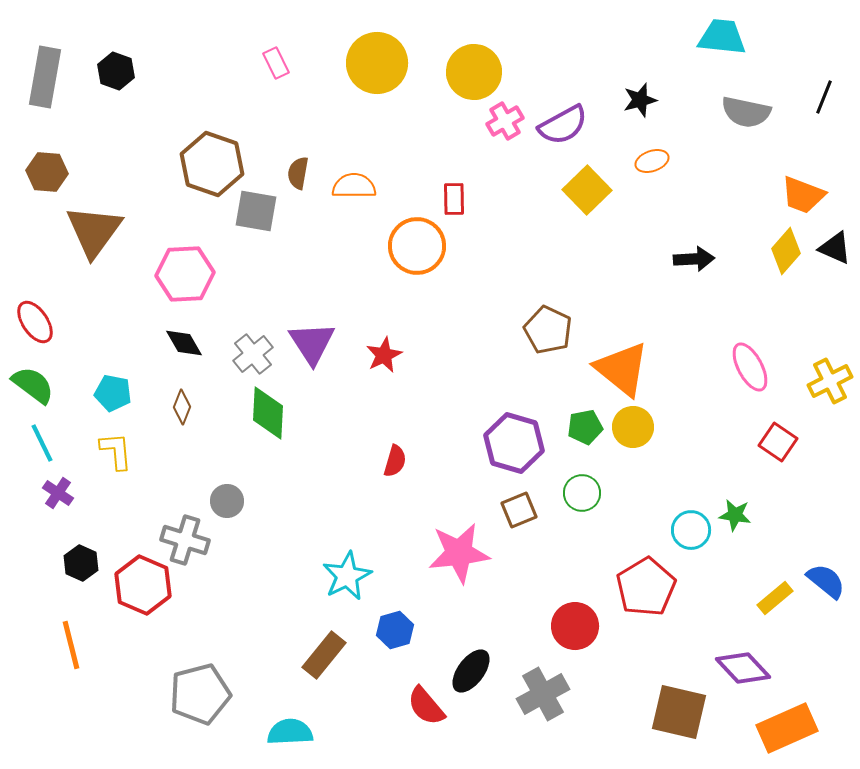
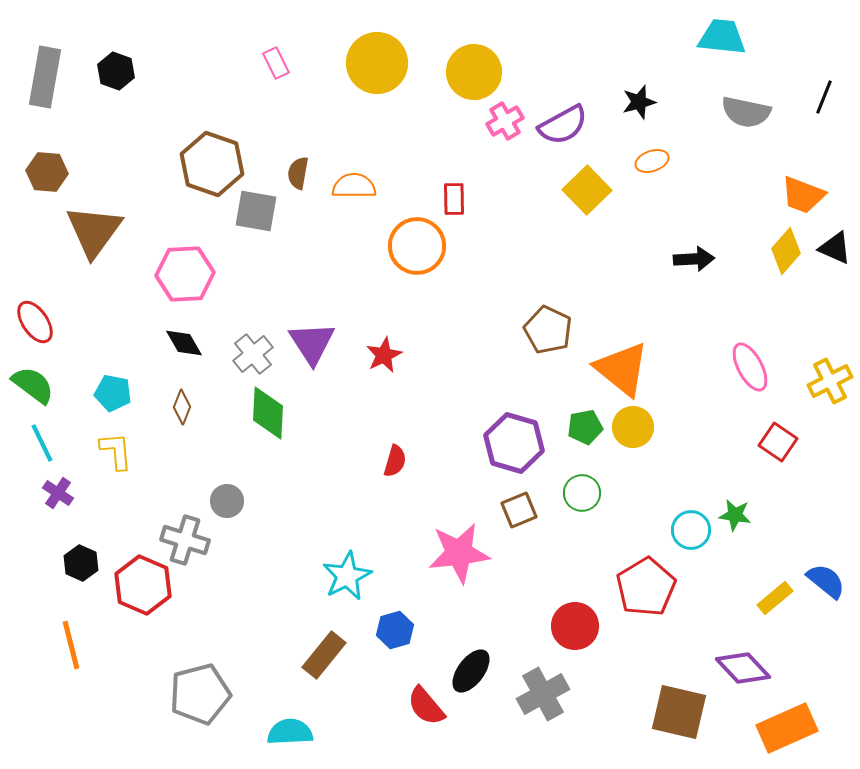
black star at (640, 100): moved 1 px left, 2 px down
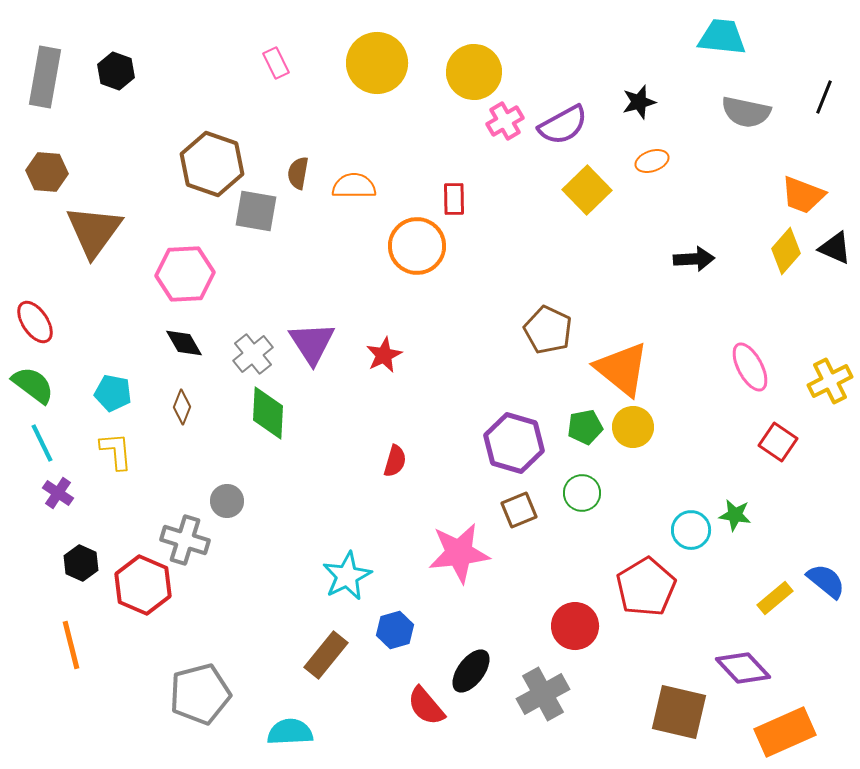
brown rectangle at (324, 655): moved 2 px right
orange rectangle at (787, 728): moved 2 px left, 4 px down
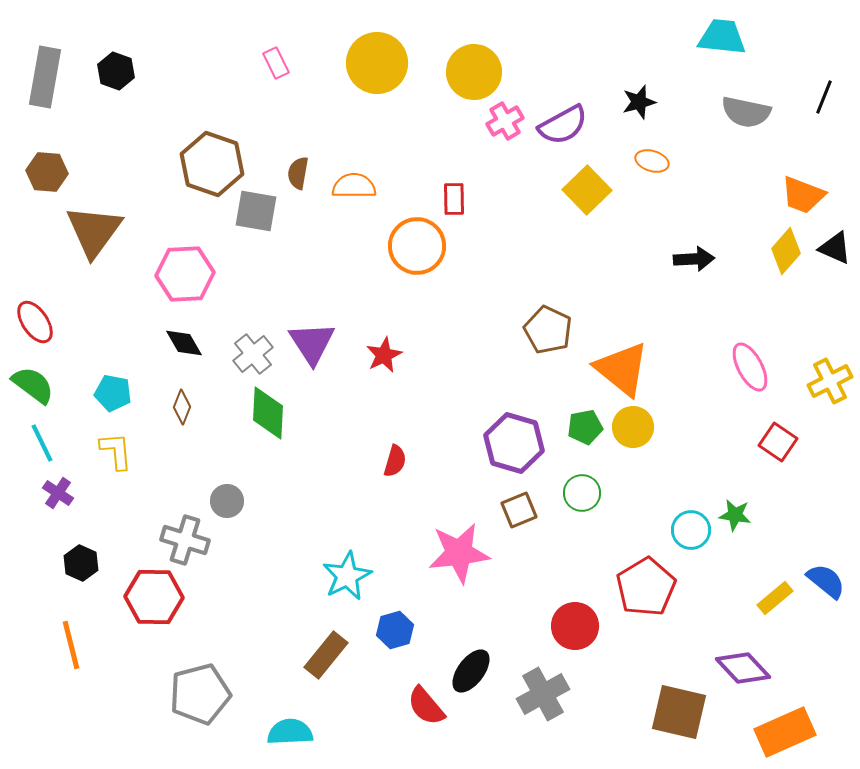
orange ellipse at (652, 161): rotated 36 degrees clockwise
red hexagon at (143, 585): moved 11 px right, 12 px down; rotated 22 degrees counterclockwise
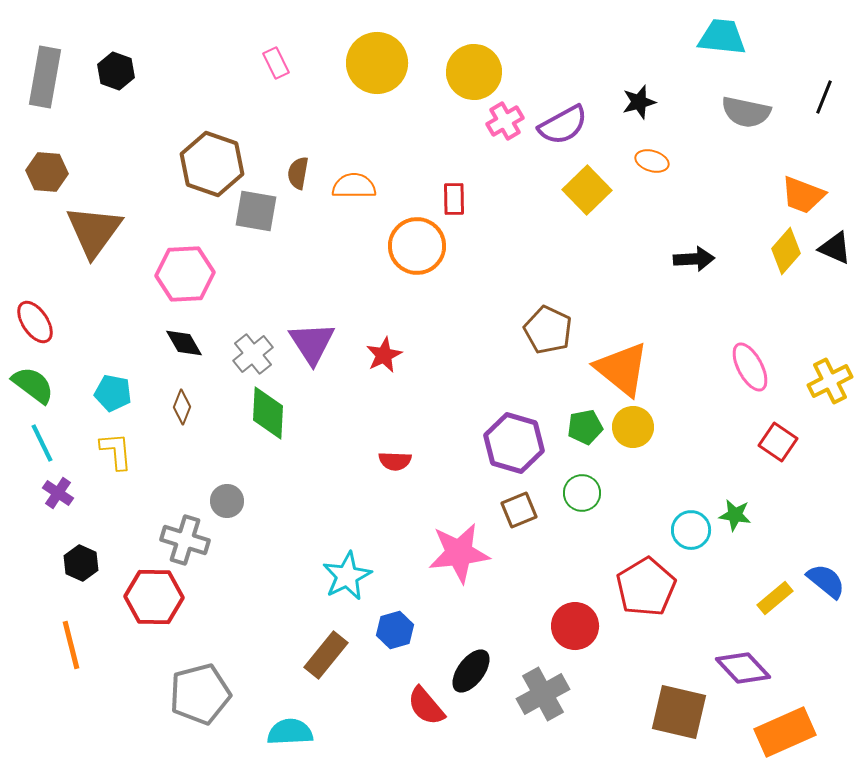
red semicircle at (395, 461): rotated 76 degrees clockwise
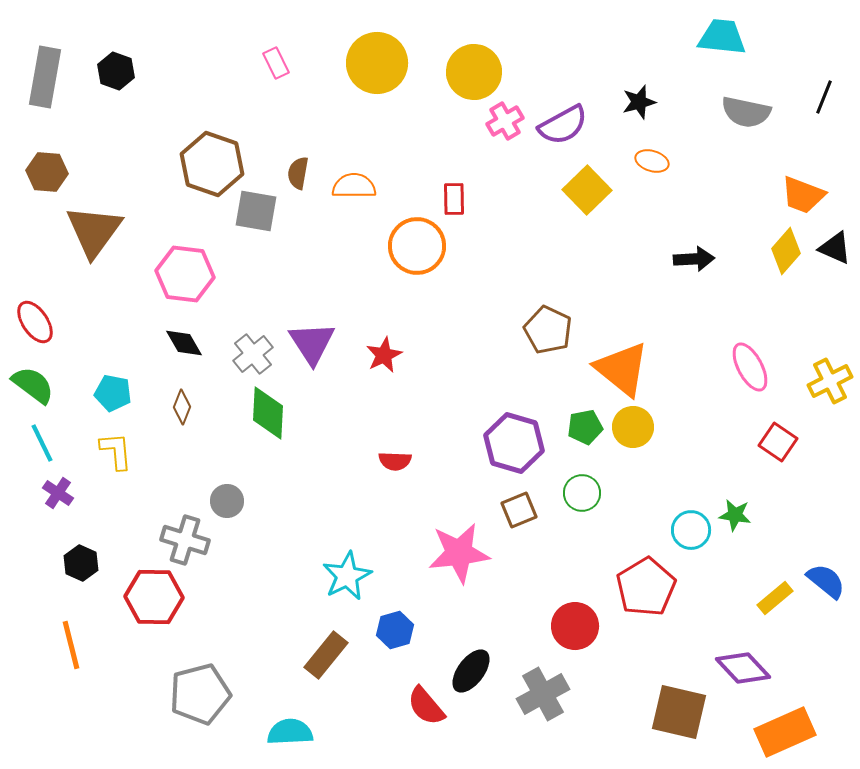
pink hexagon at (185, 274): rotated 10 degrees clockwise
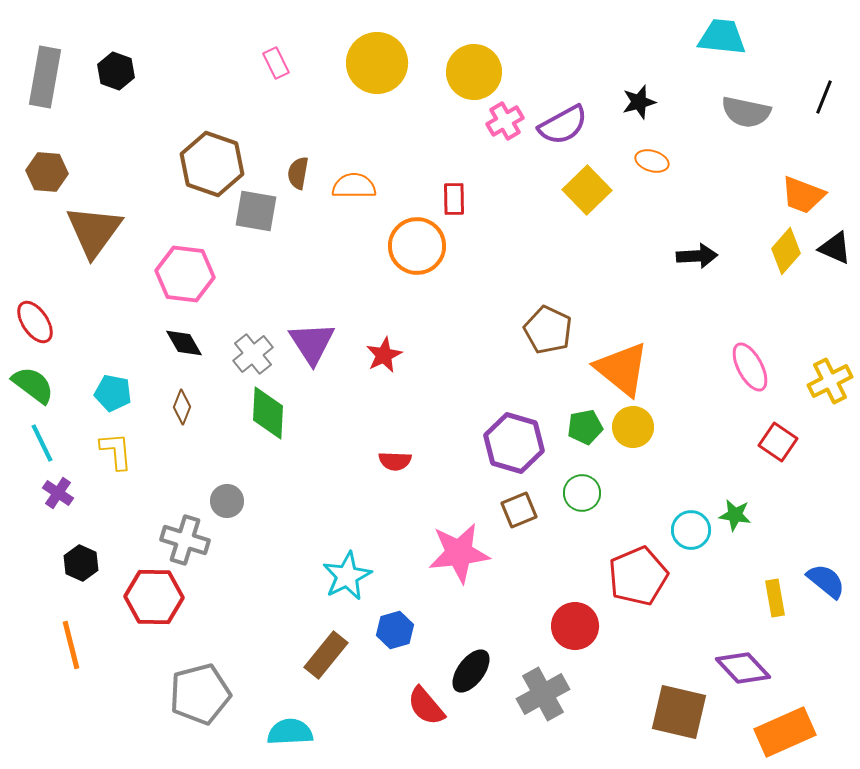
black arrow at (694, 259): moved 3 px right, 3 px up
red pentagon at (646, 587): moved 8 px left, 11 px up; rotated 8 degrees clockwise
yellow rectangle at (775, 598): rotated 60 degrees counterclockwise
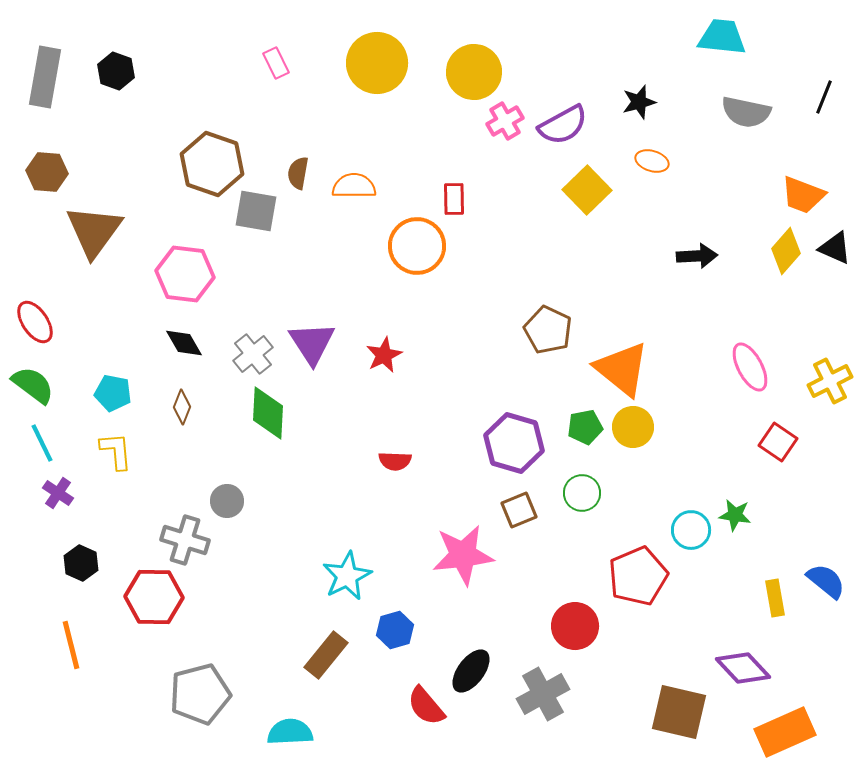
pink star at (459, 553): moved 4 px right, 2 px down
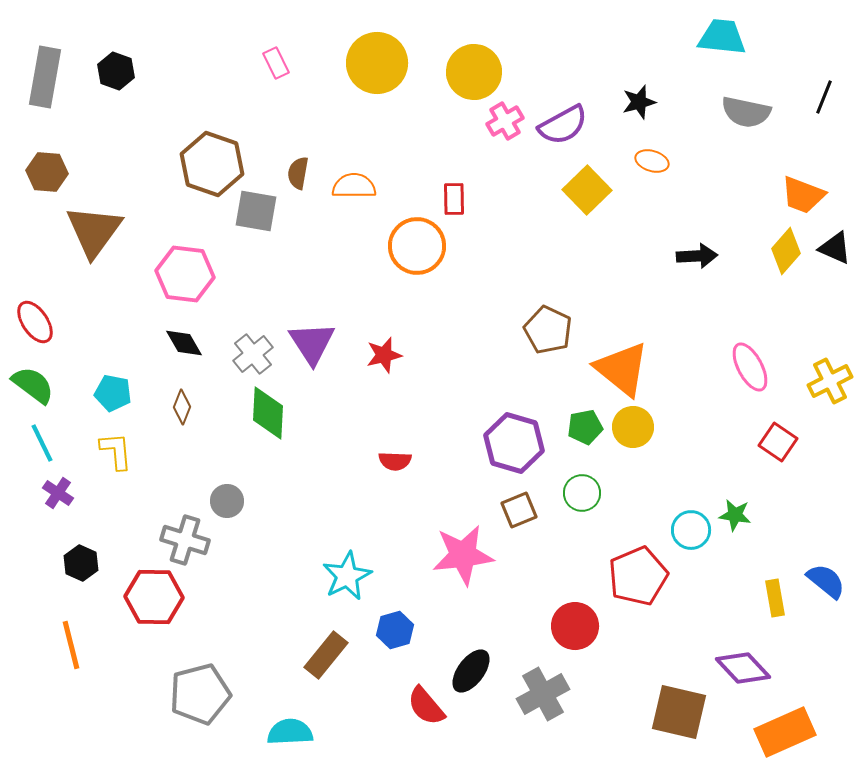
red star at (384, 355): rotated 12 degrees clockwise
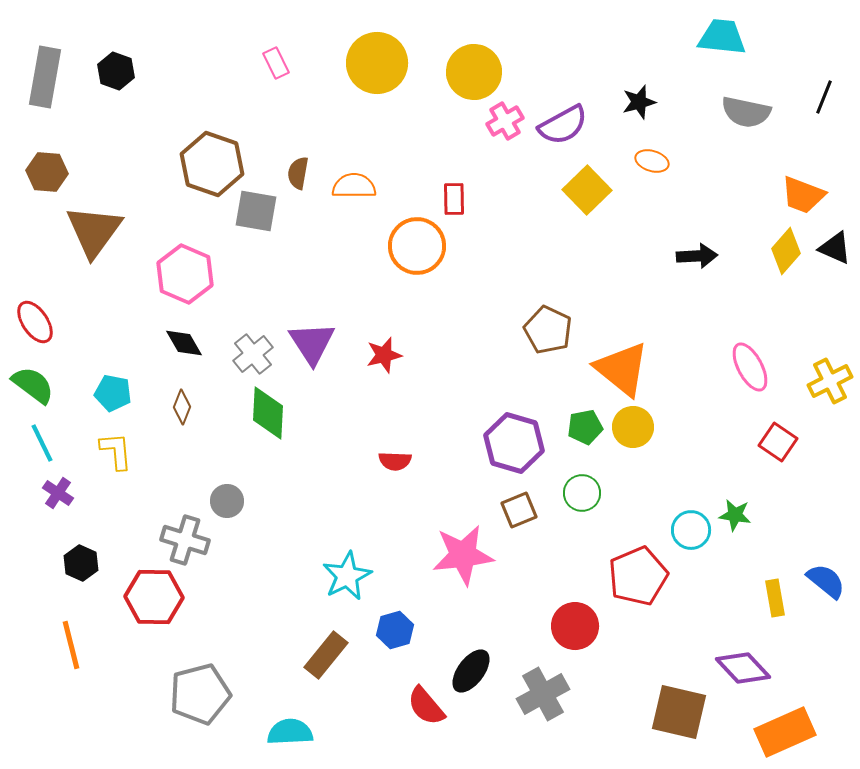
pink hexagon at (185, 274): rotated 16 degrees clockwise
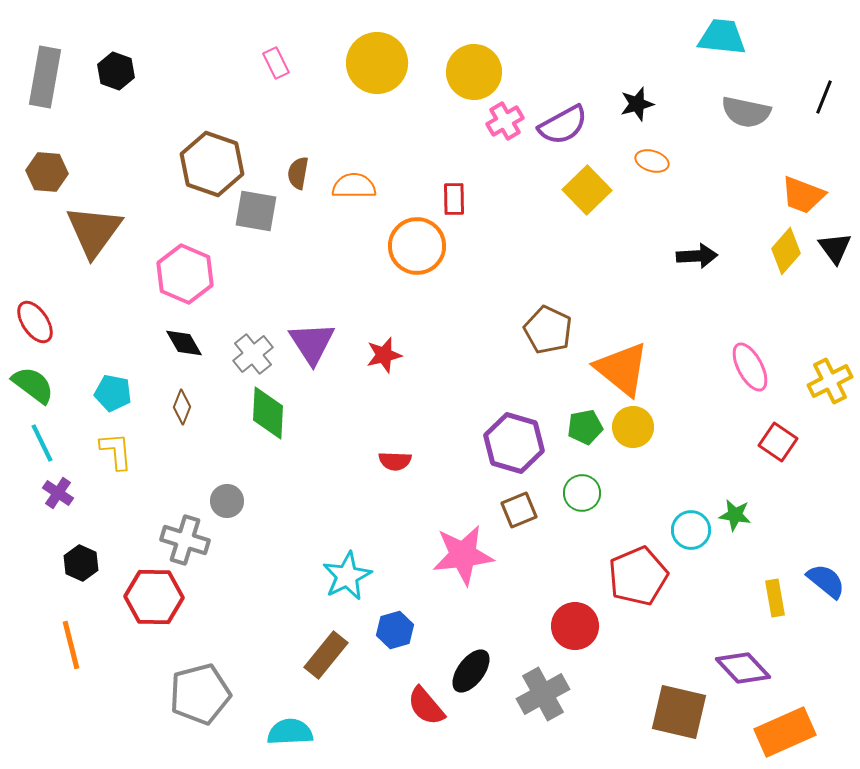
black star at (639, 102): moved 2 px left, 2 px down
black triangle at (835, 248): rotated 30 degrees clockwise
